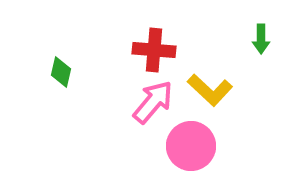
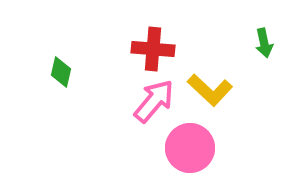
green arrow: moved 3 px right, 4 px down; rotated 12 degrees counterclockwise
red cross: moved 1 px left, 1 px up
pink arrow: moved 1 px right, 1 px up
pink circle: moved 1 px left, 2 px down
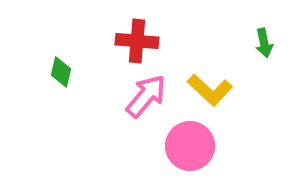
red cross: moved 16 px left, 8 px up
pink arrow: moved 8 px left, 5 px up
pink circle: moved 2 px up
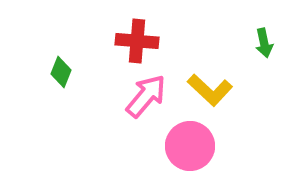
green diamond: rotated 8 degrees clockwise
